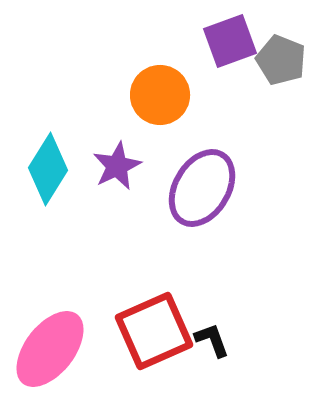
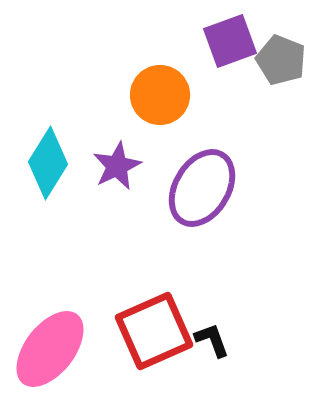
cyan diamond: moved 6 px up
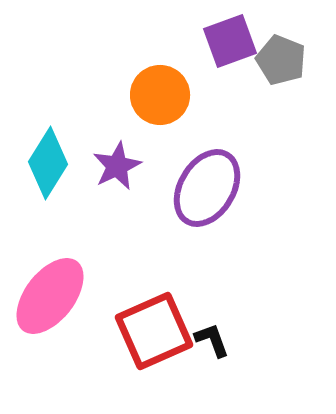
purple ellipse: moved 5 px right
pink ellipse: moved 53 px up
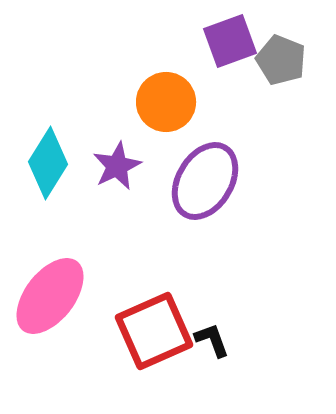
orange circle: moved 6 px right, 7 px down
purple ellipse: moved 2 px left, 7 px up
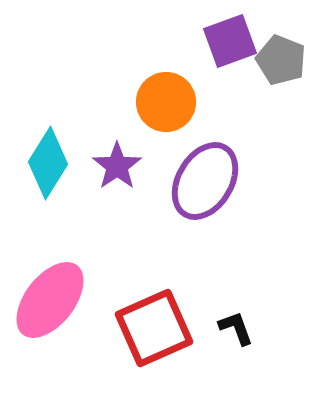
purple star: rotated 9 degrees counterclockwise
pink ellipse: moved 4 px down
red square: moved 3 px up
black L-shape: moved 24 px right, 12 px up
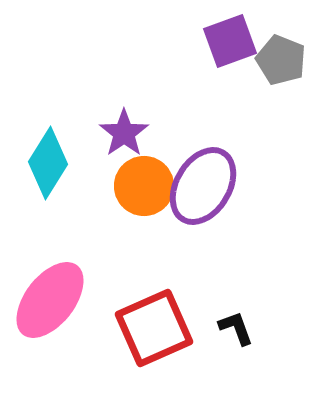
orange circle: moved 22 px left, 84 px down
purple star: moved 7 px right, 33 px up
purple ellipse: moved 2 px left, 5 px down
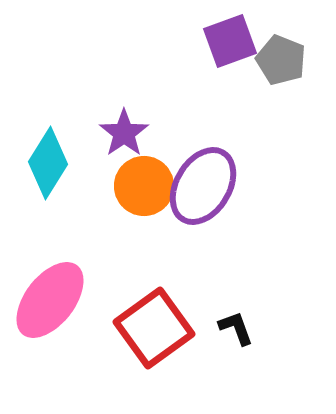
red square: rotated 12 degrees counterclockwise
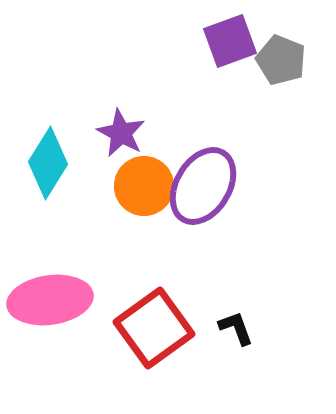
purple star: moved 3 px left; rotated 9 degrees counterclockwise
pink ellipse: rotated 44 degrees clockwise
